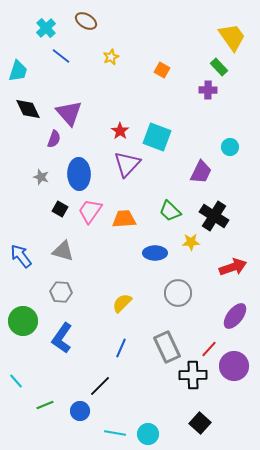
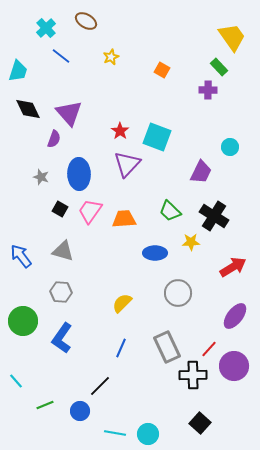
red arrow at (233, 267): rotated 12 degrees counterclockwise
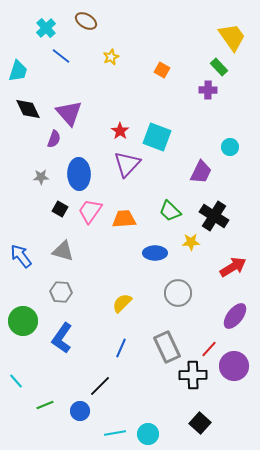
gray star at (41, 177): rotated 21 degrees counterclockwise
cyan line at (115, 433): rotated 20 degrees counterclockwise
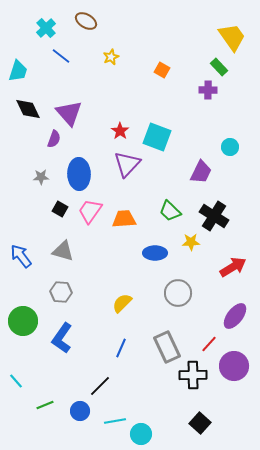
red line at (209, 349): moved 5 px up
cyan line at (115, 433): moved 12 px up
cyan circle at (148, 434): moved 7 px left
